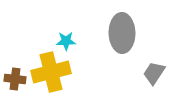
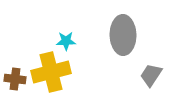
gray ellipse: moved 1 px right, 2 px down
gray trapezoid: moved 3 px left, 2 px down
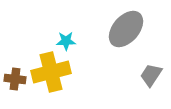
gray ellipse: moved 3 px right, 6 px up; rotated 42 degrees clockwise
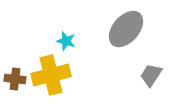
cyan star: rotated 18 degrees clockwise
yellow cross: moved 3 px down
